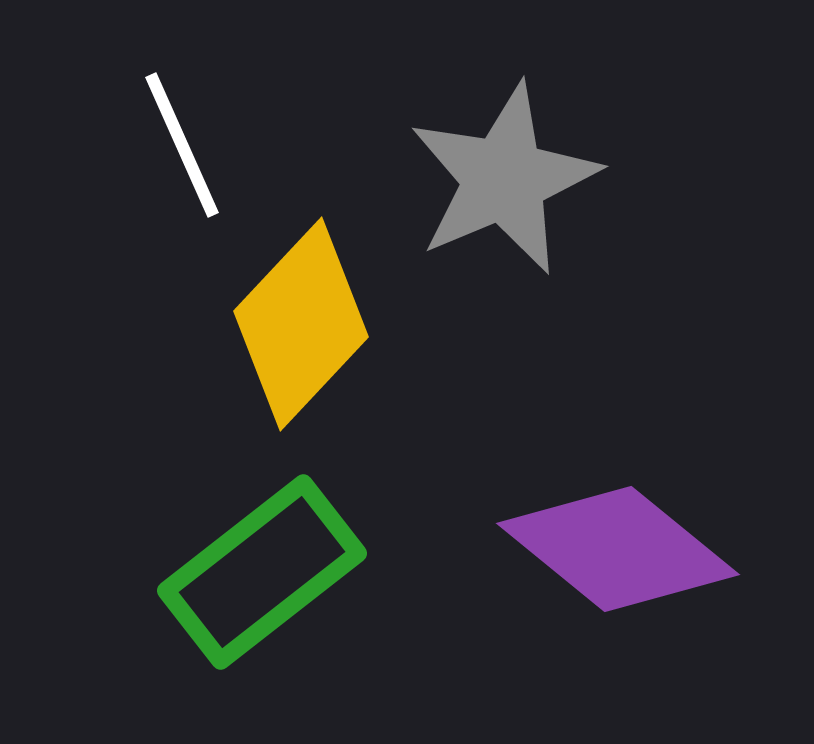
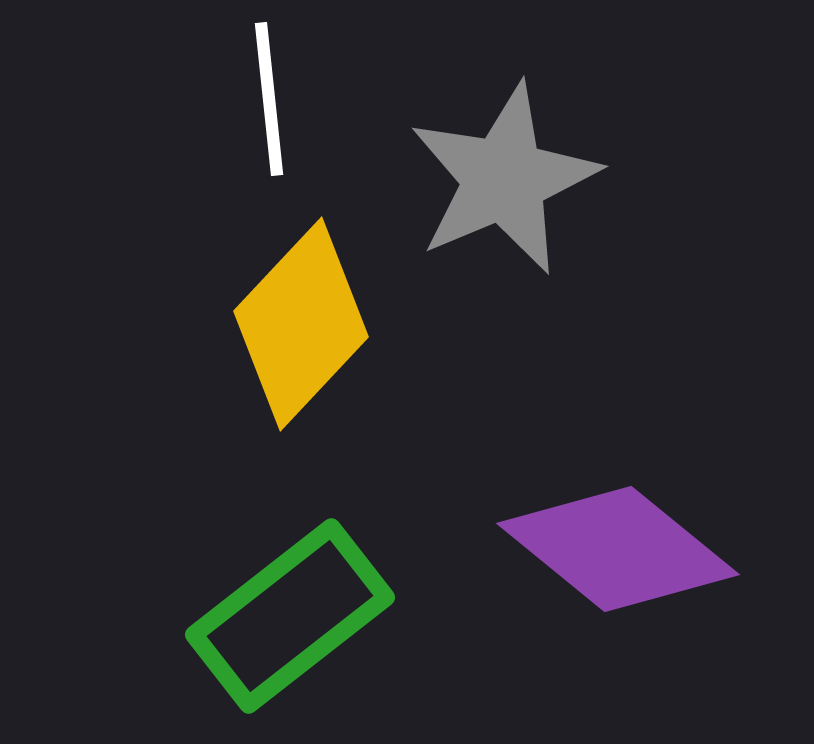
white line: moved 87 px right, 46 px up; rotated 18 degrees clockwise
green rectangle: moved 28 px right, 44 px down
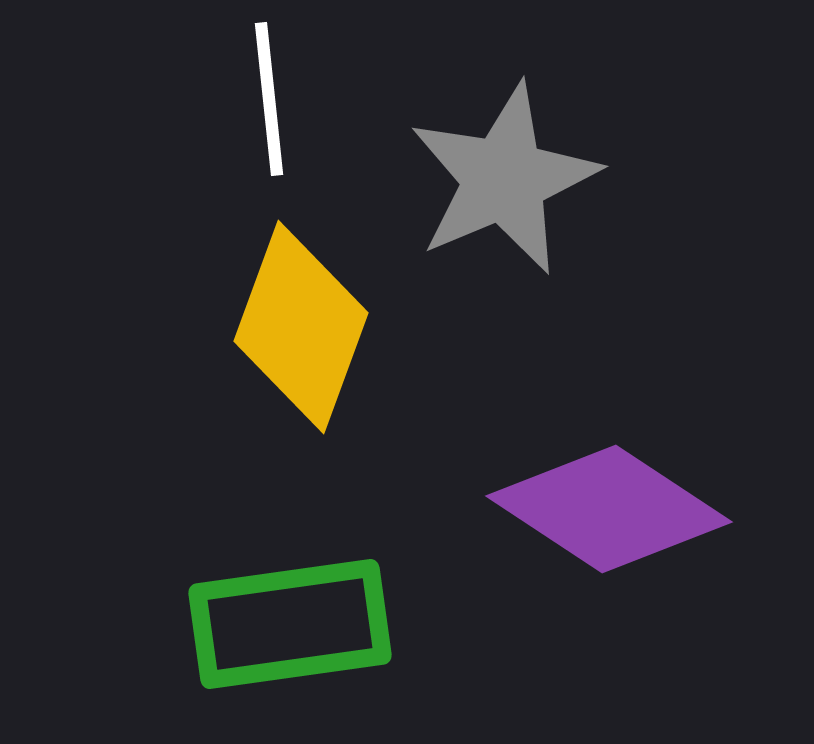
yellow diamond: moved 3 px down; rotated 23 degrees counterclockwise
purple diamond: moved 9 px left, 40 px up; rotated 6 degrees counterclockwise
green rectangle: moved 8 px down; rotated 30 degrees clockwise
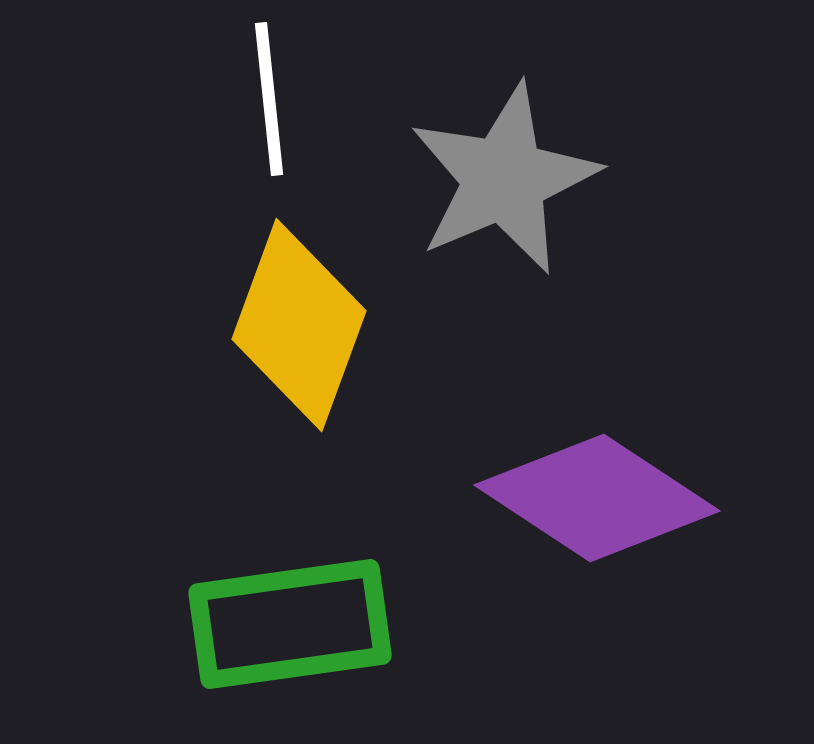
yellow diamond: moved 2 px left, 2 px up
purple diamond: moved 12 px left, 11 px up
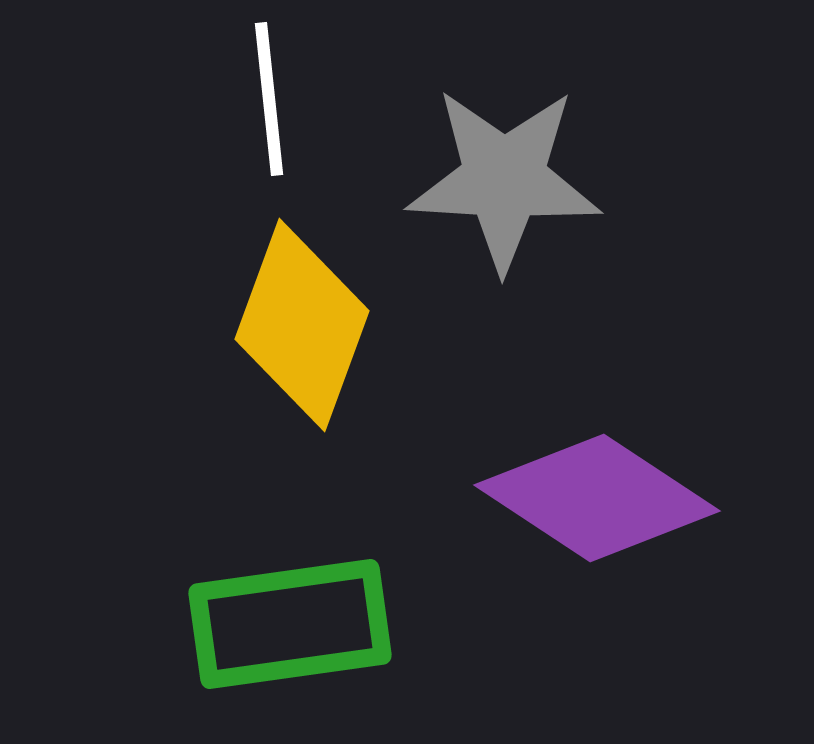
gray star: rotated 26 degrees clockwise
yellow diamond: moved 3 px right
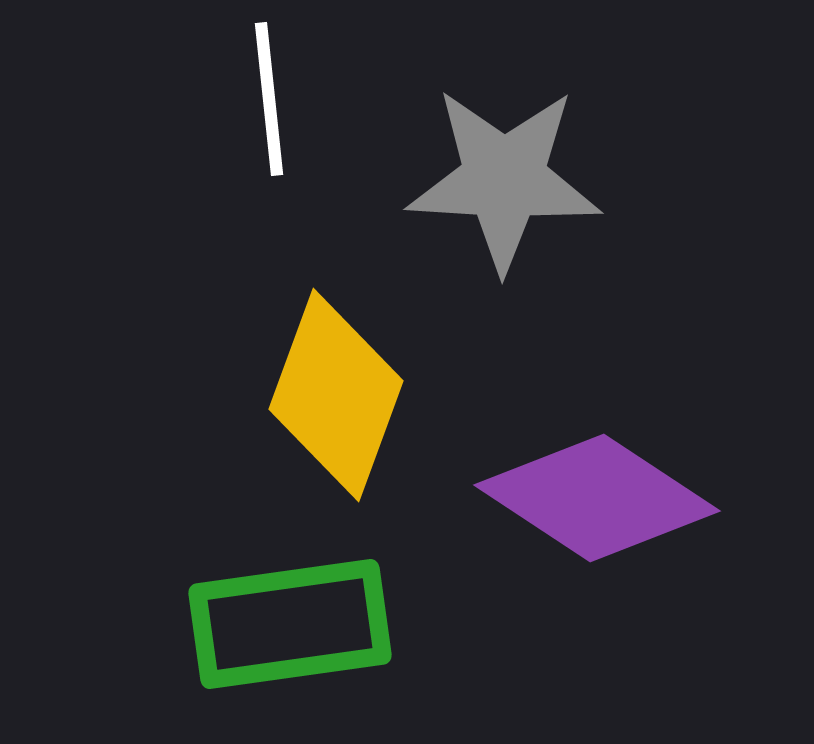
yellow diamond: moved 34 px right, 70 px down
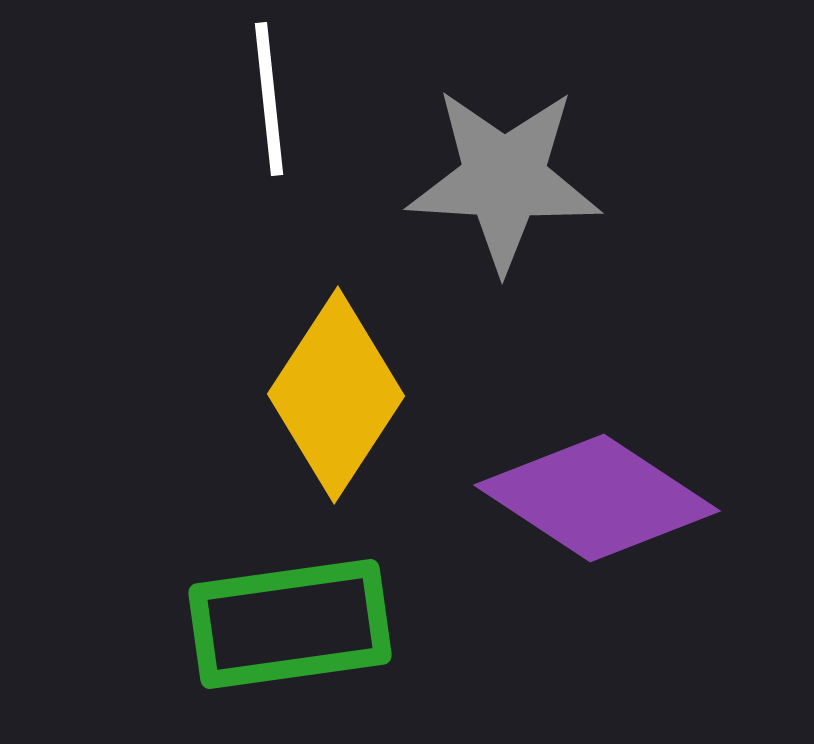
yellow diamond: rotated 13 degrees clockwise
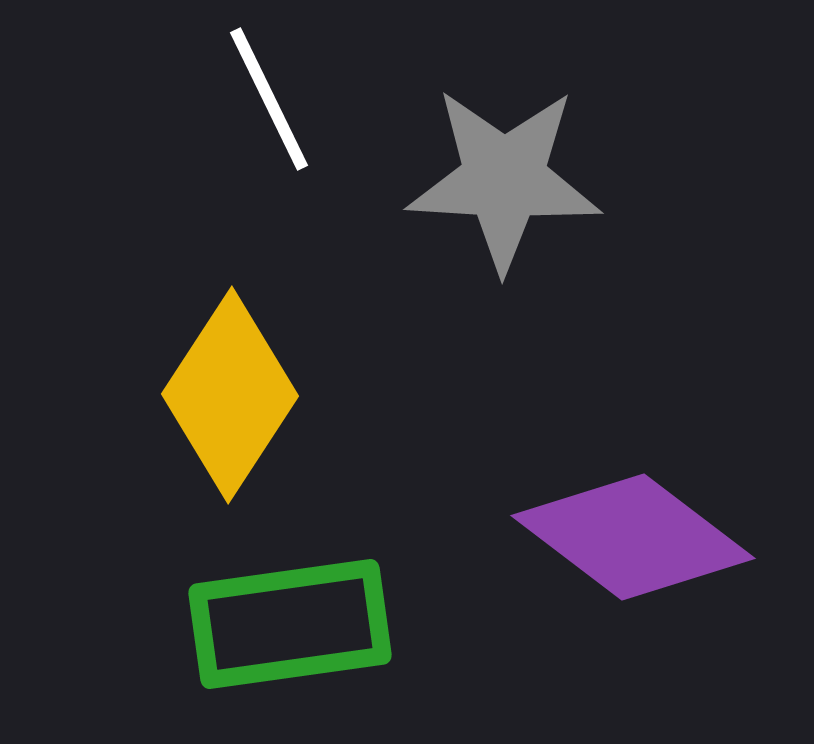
white line: rotated 20 degrees counterclockwise
yellow diamond: moved 106 px left
purple diamond: moved 36 px right, 39 px down; rotated 4 degrees clockwise
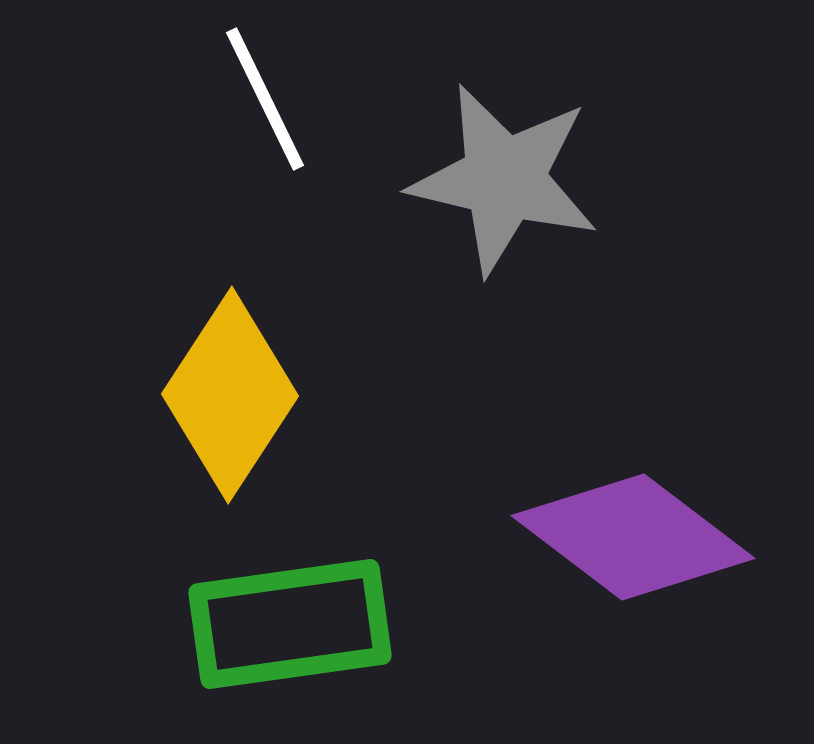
white line: moved 4 px left
gray star: rotated 10 degrees clockwise
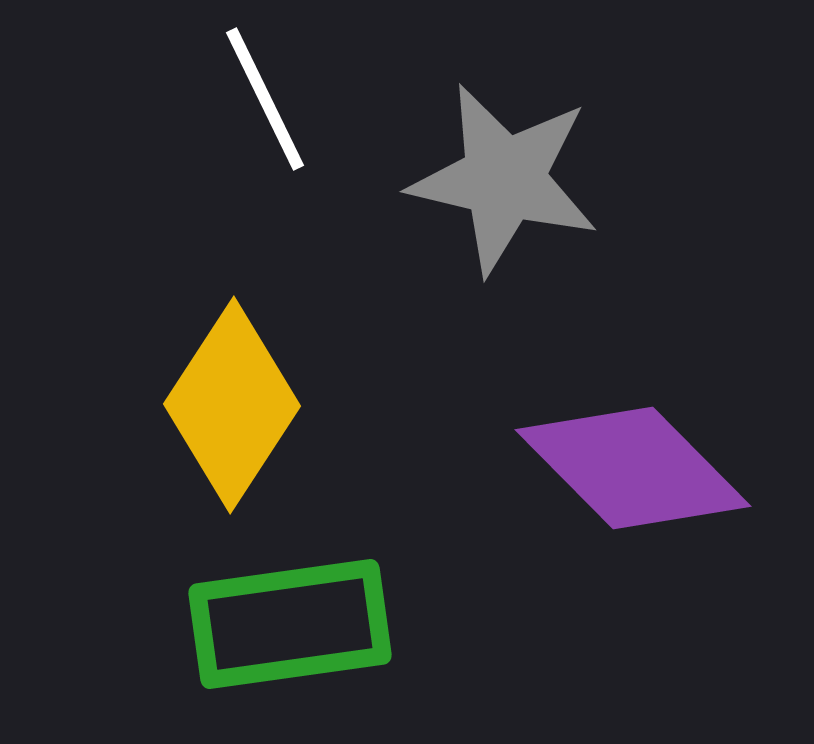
yellow diamond: moved 2 px right, 10 px down
purple diamond: moved 69 px up; rotated 8 degrees clockwise
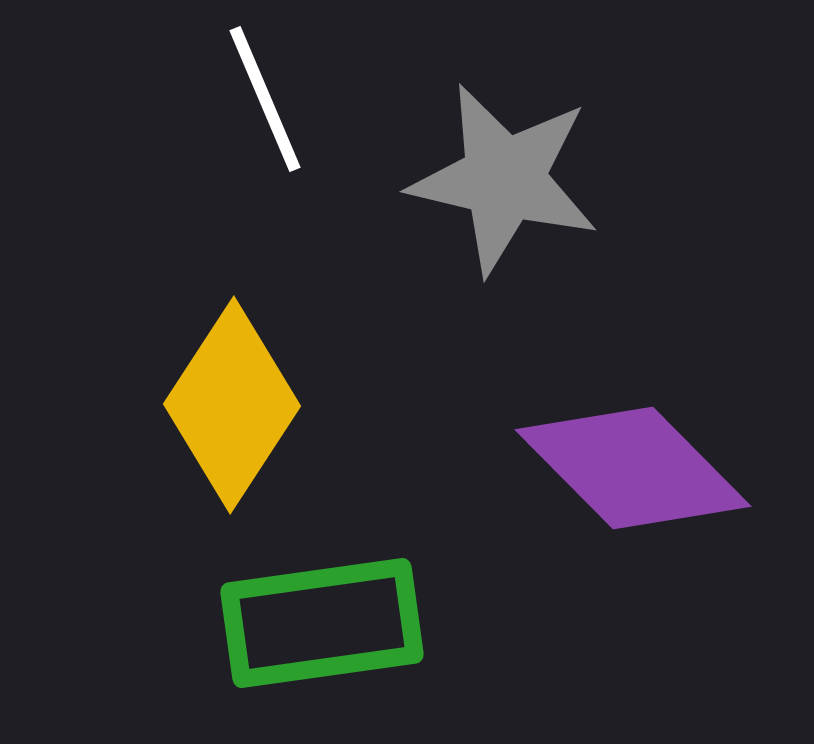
white line: rotated 3 degrees clockwise
green rectangle: moved 32 px right, 1 px up
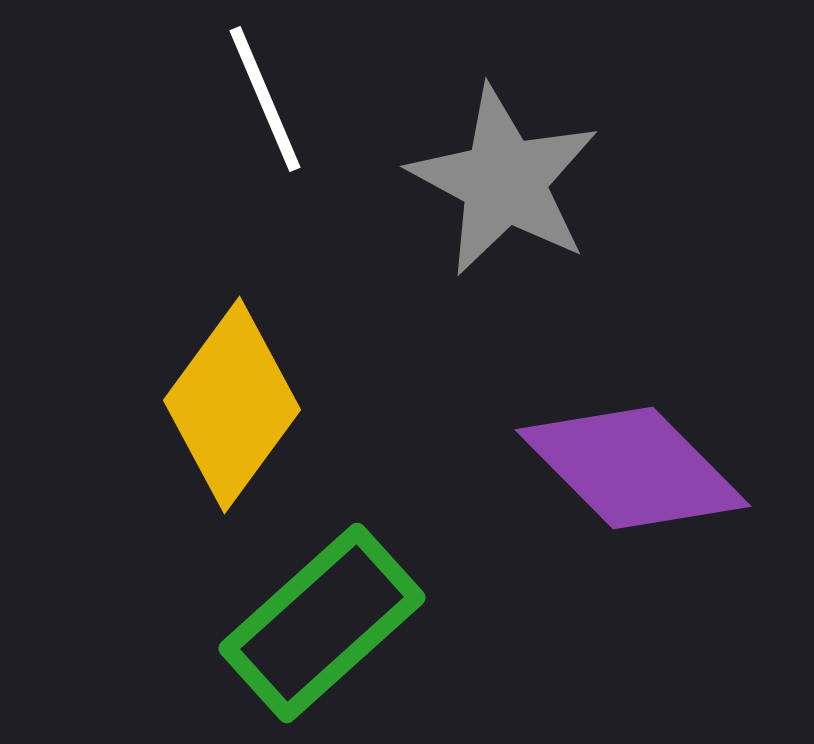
gray star: moved 2 px down; rotated 15 degrees clockwise
yellow diamond: rotated 3 degrees clockwise
green rectangle: rotated 34 degrees counterclockwise
